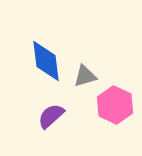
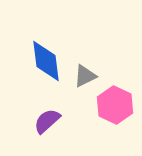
gray triangle: rotated 10 degrees counterclockwise
purple semicircle: moved 4 px left, 5 px down
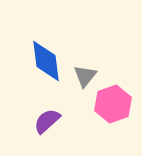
gray triangle: rotated 25 degrees counterclockwise
pink hexagon: moved 2 px left, 1 px up; rotated 15 degrees clockwise
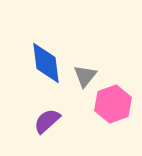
blue diamond: moved 2 px down
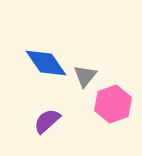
blue diamond: rotated 27 degrees counterclockwise
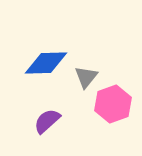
blue diamond: rotated 57 degrees counterclockwise
gray triangle: moved 1 px right, 1 px down
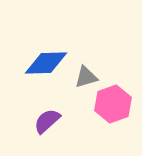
gray triangle: rotated 35 degrees clockwise
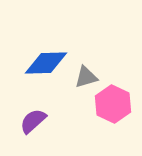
pink hexagon: rotated 15 degrees counterclockwise
purple semicircle: moved 14 px left
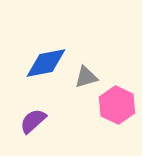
blue diamond: rotated 9 degrees counterclockwise
pink hexagon: moved 4 px right, 1 px down
